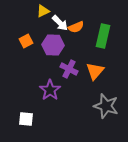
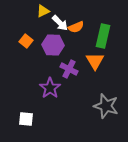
orange square: rotated 24 degrees counterclockwise
orange triangle: moved 10 px up; rotated 12 degrees counterclockwise
purple star: moved 2 px up
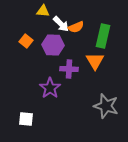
yellow triangle: rotated 32 degrees clockwise
white arrow: moved 1 px right, 1 px down
purple cross: rotated 24 degrees counterclockwise
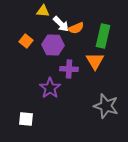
orange semicircle: moved 1 px down
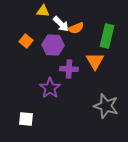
green rectangle: moved 4 px right
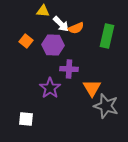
orange triangle: moved 3 px left, 27 px down
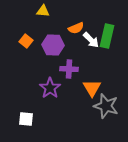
white arrow: moved 30 px right, 16 px down
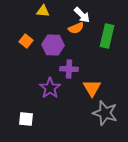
white arrow: moved 9 px left, 25 px up
gray star: moved 1 px left, 7 px down
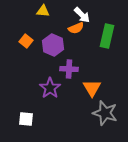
purple hexagon: rotated 20 degrees clockwise
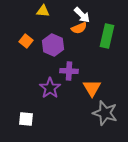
orange semicircle: moved 3 px right
purple cross: moved 2 px down
